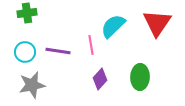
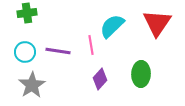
cyan semicircle: moved 1 px left
green ellipse: moved 1 px right, 3 px up
gray star: rotated 20 degrees counterclockwise
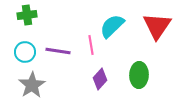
green cross: moved 2 px down
red triangle: moved 3 px down
green ellipse: moved 2 px left, 1 px down
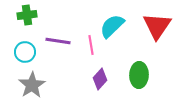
purple line: moved 10 px up
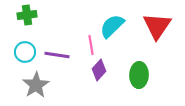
purple line: moved 1 px left, 14 px down
purple diamond: moved 1 px left, 9 px up
gray star: moved 4 px right
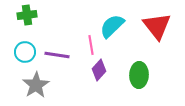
red triangle: rotated 12 degrees counterclockwise
